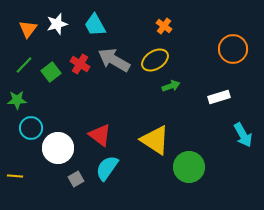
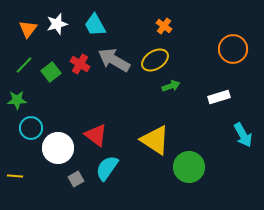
red triangle: moved 4 px left
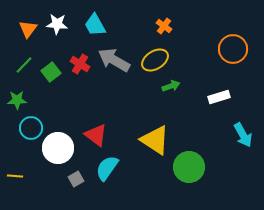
white star: rotated 20 degrees clockwise
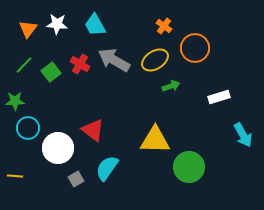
orange circle: moved 38 px left, 1 px up
green star: moved 2 px left, 1 px down
cyan circle: moved 3 px left
red triangle: moved 3 px left, 5 px up
yellow triangle: rotated 32 degrees counterclockwise
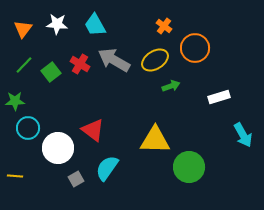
orange triangle: moved 5 px left
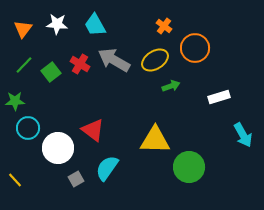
yellow line: moved 4 px down; rotated 42 degrees clockwise
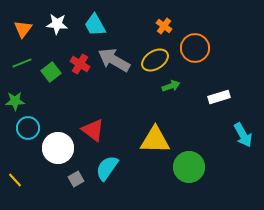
green line: moved 2 px left, 2 px up; rotated 24 degrees clockwise
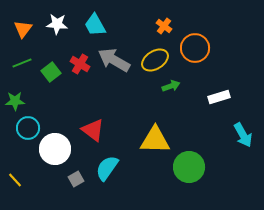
white circle: moved 3 px left, 1 px down
